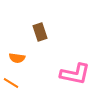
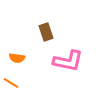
brown rectangle: moved 6 px right
pink L-shape: moved 7 px left, 13 px up
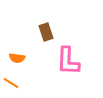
pink L-shape: rotated 80 degrees clockwise
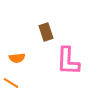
orange semicircle: rotated 14 degrees counterclockwise
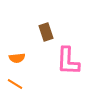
orange line: moved 4 px right, 1 px down
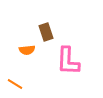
orange semicircle: moved 10 px right, 8 px up
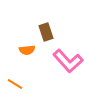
pink L-shape: rotated 44 degrees counterclockwise
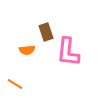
pink L-shape: moved 9 px up; rotated 48 degrees clockwise
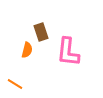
brown rectangle: moved 5 px left
orange semicircle: rotated 70 degrees counterclockwise
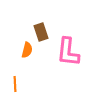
orange line: rotated 56 degrees clockwise
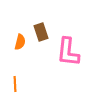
orange semicircle: moved 7 px left, 8 px up
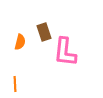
brown rectangle: moved 3 px right
pink L-shape: moved 3 px left
